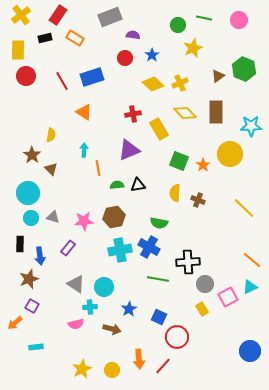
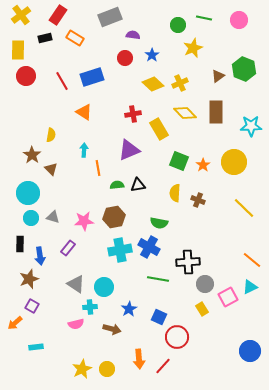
yellow circle at (230, 154): moved 4 px right, 8 px down
yellow circle at (112, 370): moved 5 px left, 1 px up
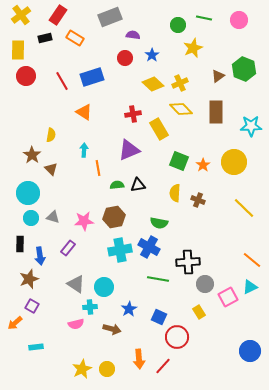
yellow diamond at (185, 113): moved 4 px left, 4 px up
yellow rectangle at (202, 309): moved 3 px left, 3 px down
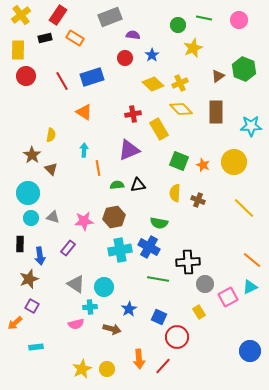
orange star at (203, 165): rotated 16 degrees counterclockwise
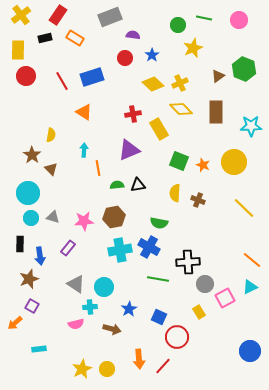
pink square at (228, 297): moved 3 px left, 1 px down
cyan rectangle at (36, 347): moved 3 px right, 2 px down
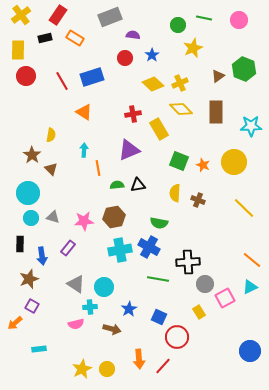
blue arrow at (40, 256): moved 2 px right
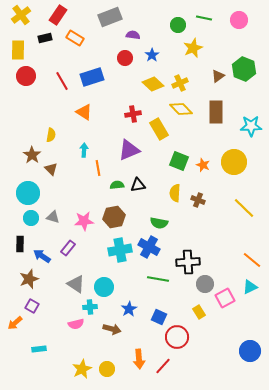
blue arrow at (42, 256): rotated 132 degrees clockwise
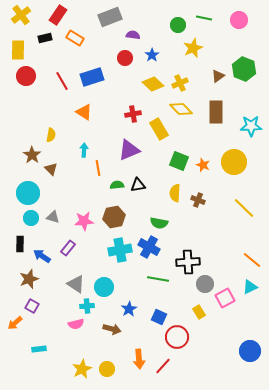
cyan cross at (90, 307): moved 3 px left, 1 px up
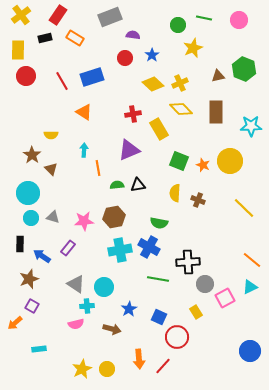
brown triangle at (218, 76): rotated 24 degrees clockwise
yellow semicircle at (51, 135): rotated 80 degrees clockwise
yellow circle at (234, 162): moved 4 px left, 1 px up
yellow rectangle at (199, 312): moved 3 px left
